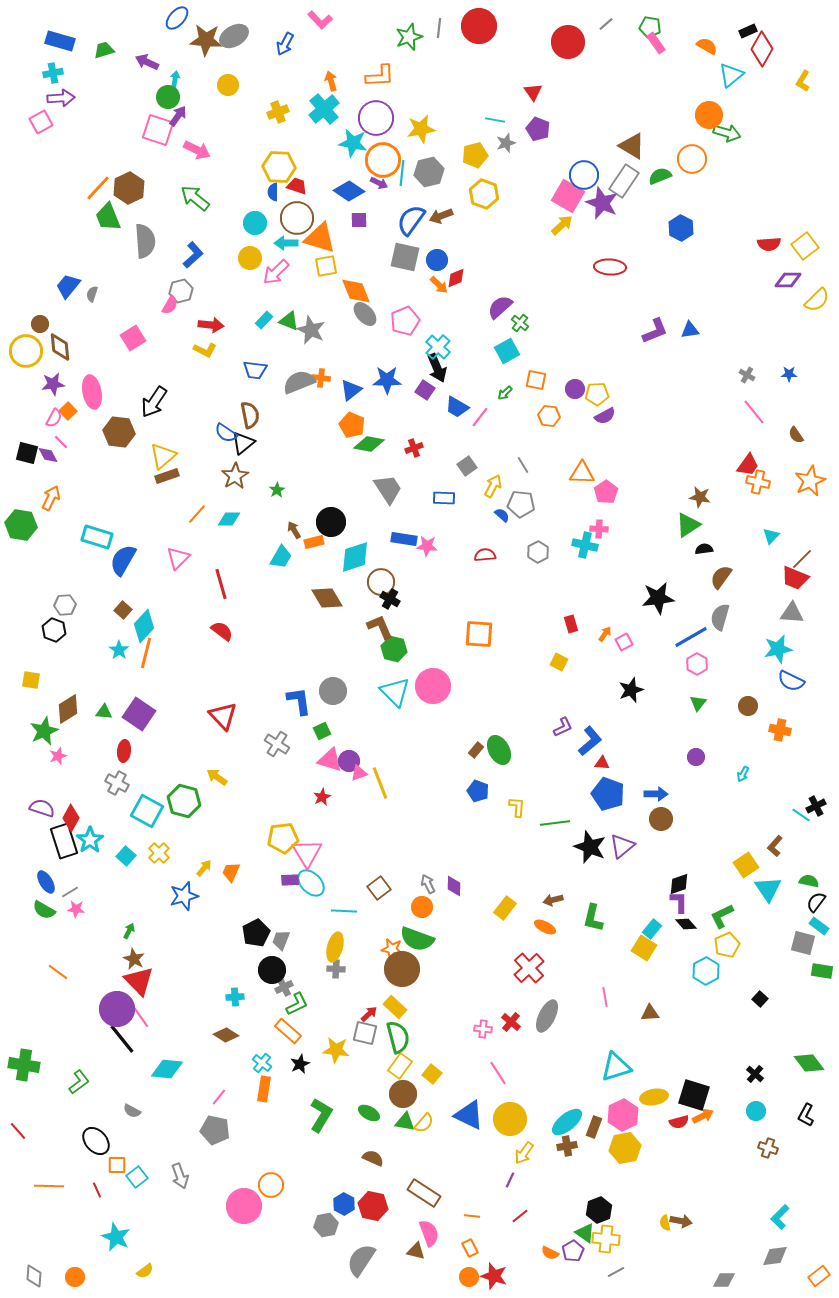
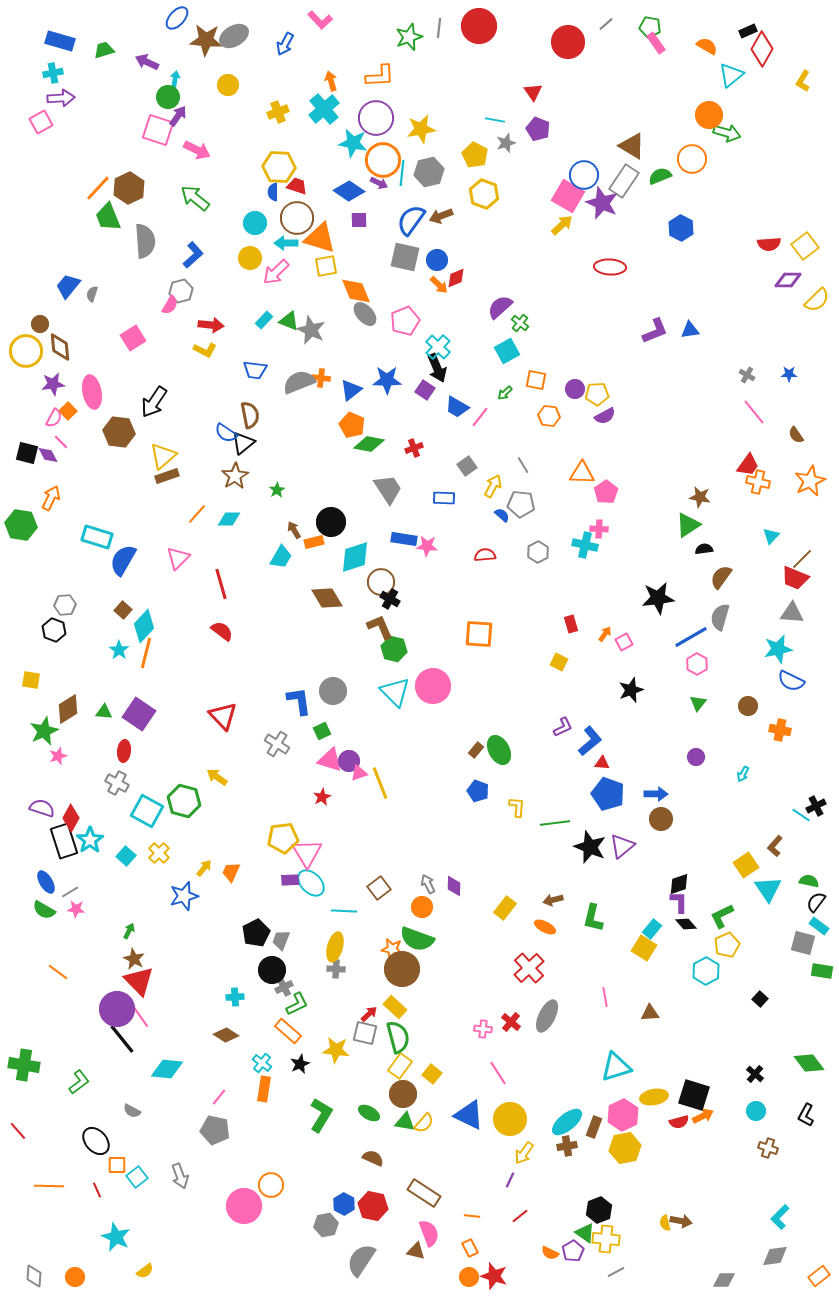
yellow pentagon at (475, 155): rotated 30 degrees counterclockwise
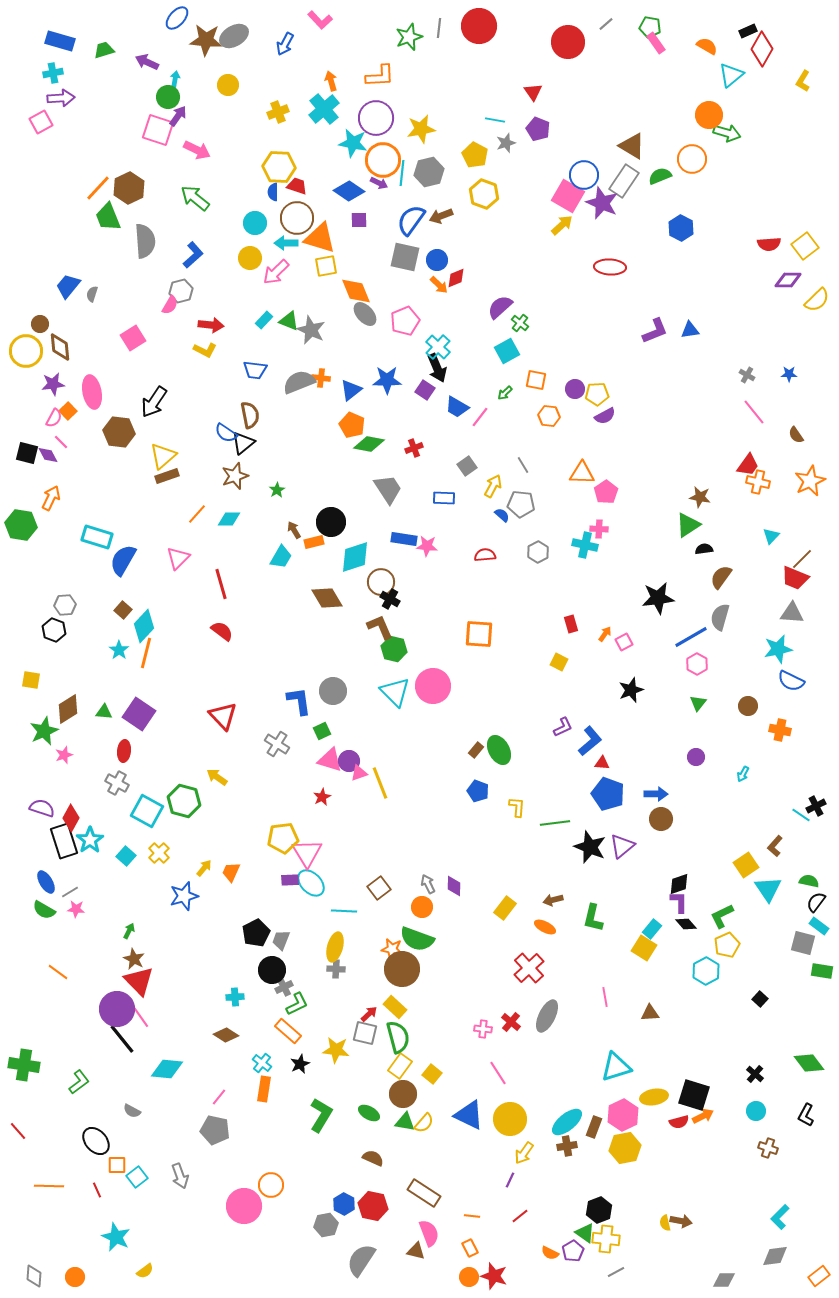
brown star at (235, 476): rotated 12 degrees clockwise
pink star at (58, 756): moved 6 px right, 1 px up
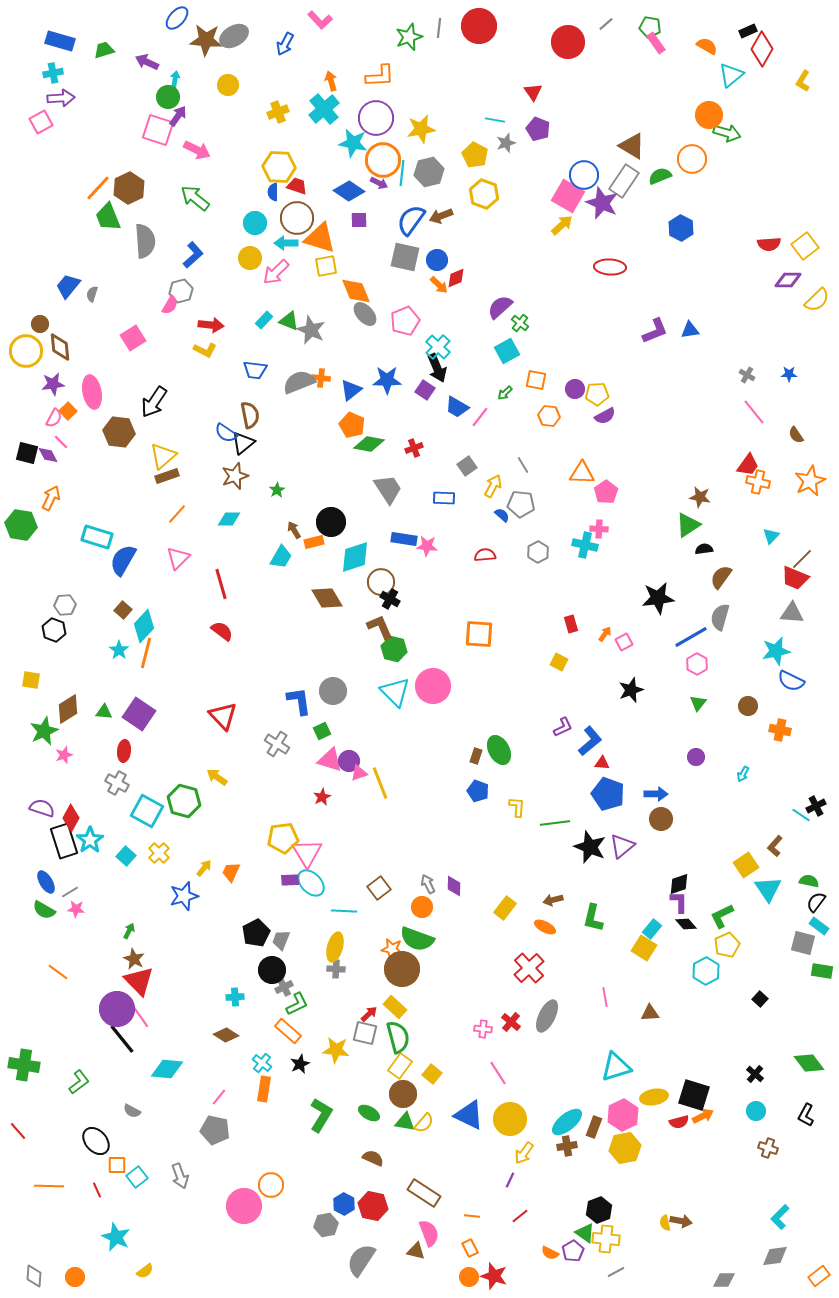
orange line at (197, 514): moved 20 px left
cyan star at (778, 649): moved 2 px left, 2 px down
brown rectangle at (476, 750): moved 6 px down; rotated 21 degrees counterclockwise
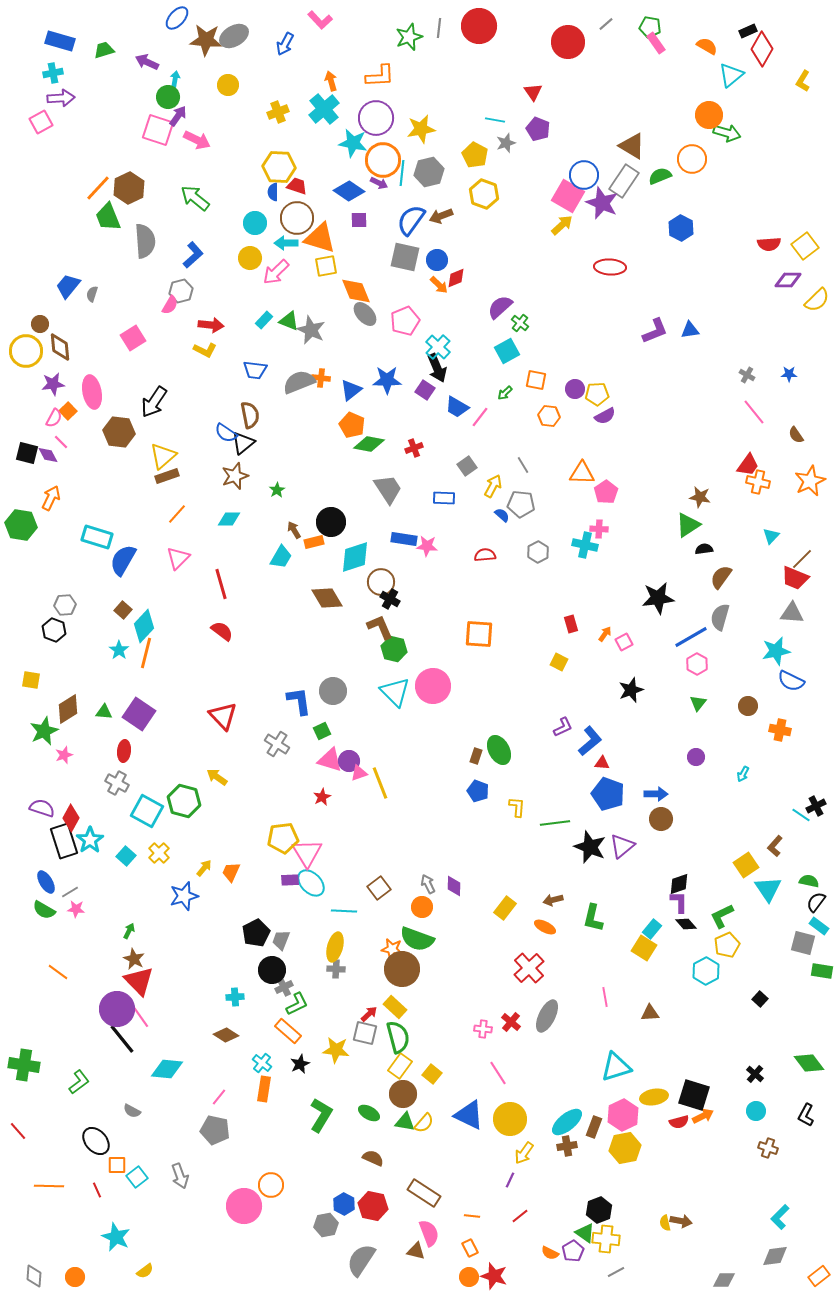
pink arrow at (197, 150): moved 10 px up
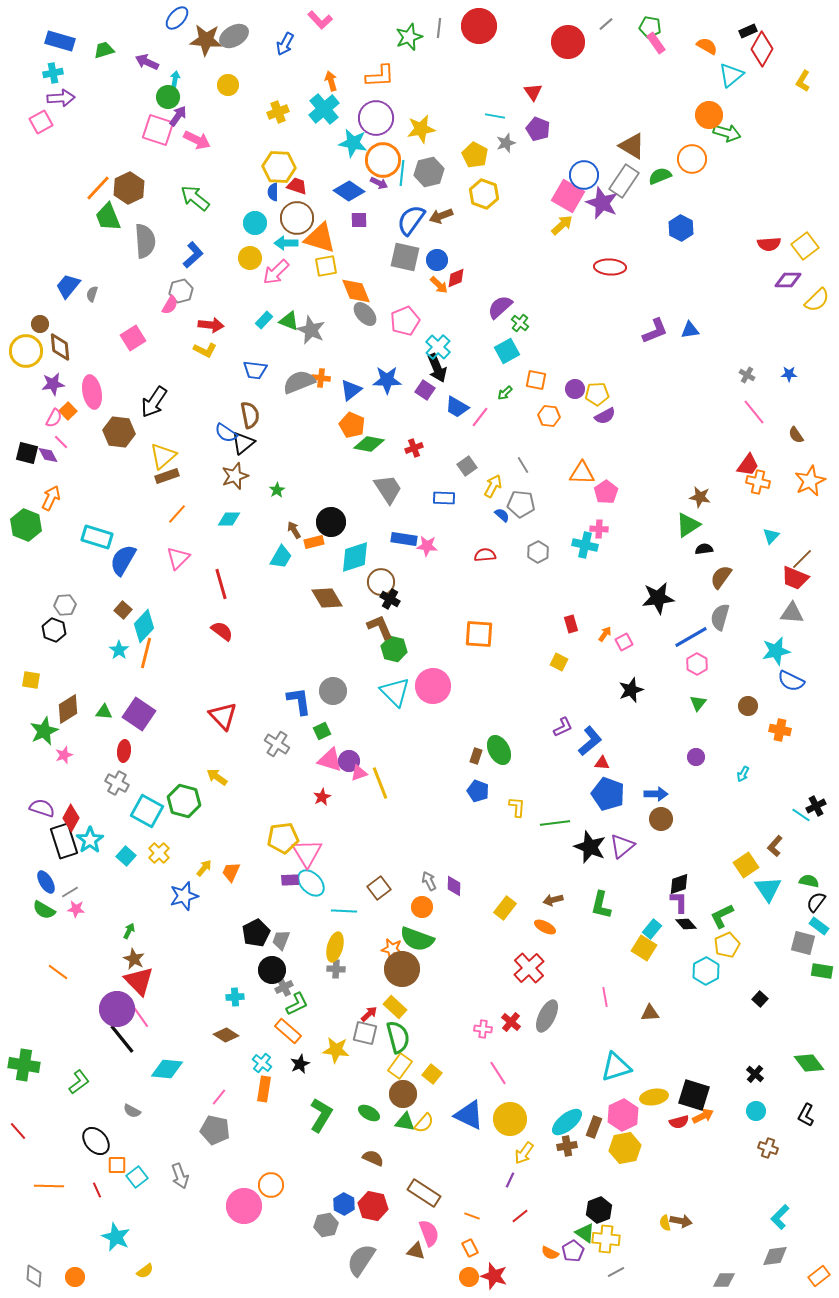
cyan line at (495, 120): moved 4 px up
green hexagon at (21, 525): moved 5 px right; rotated 12 degrees clockwise
gray arrow at (428, 884): moved 1 px right, 3 px up
green L-shape at (593, 918): moved 8 px right, 13 px up
orange line at (472, 1216): rotated 14 degrees clockwise
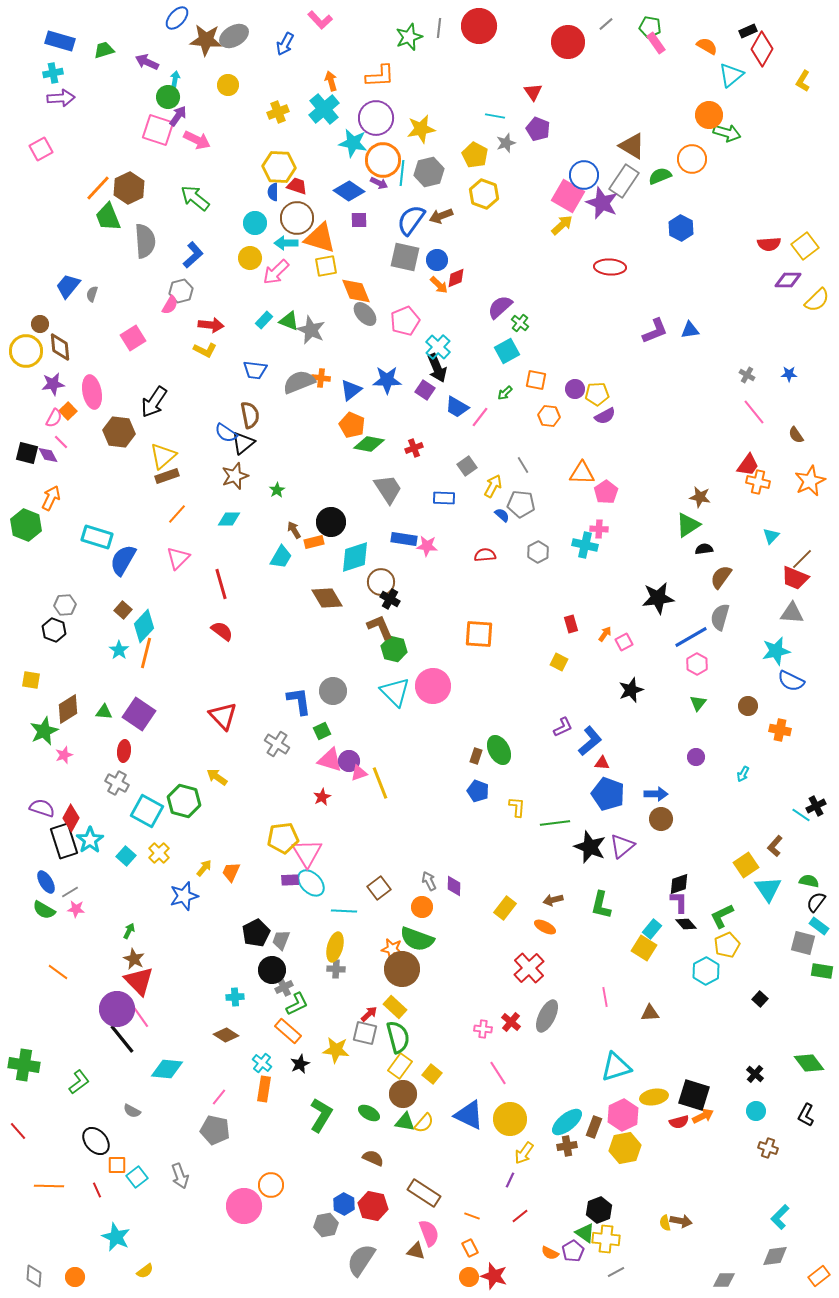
pink square at (41, 122): moved 27 px down
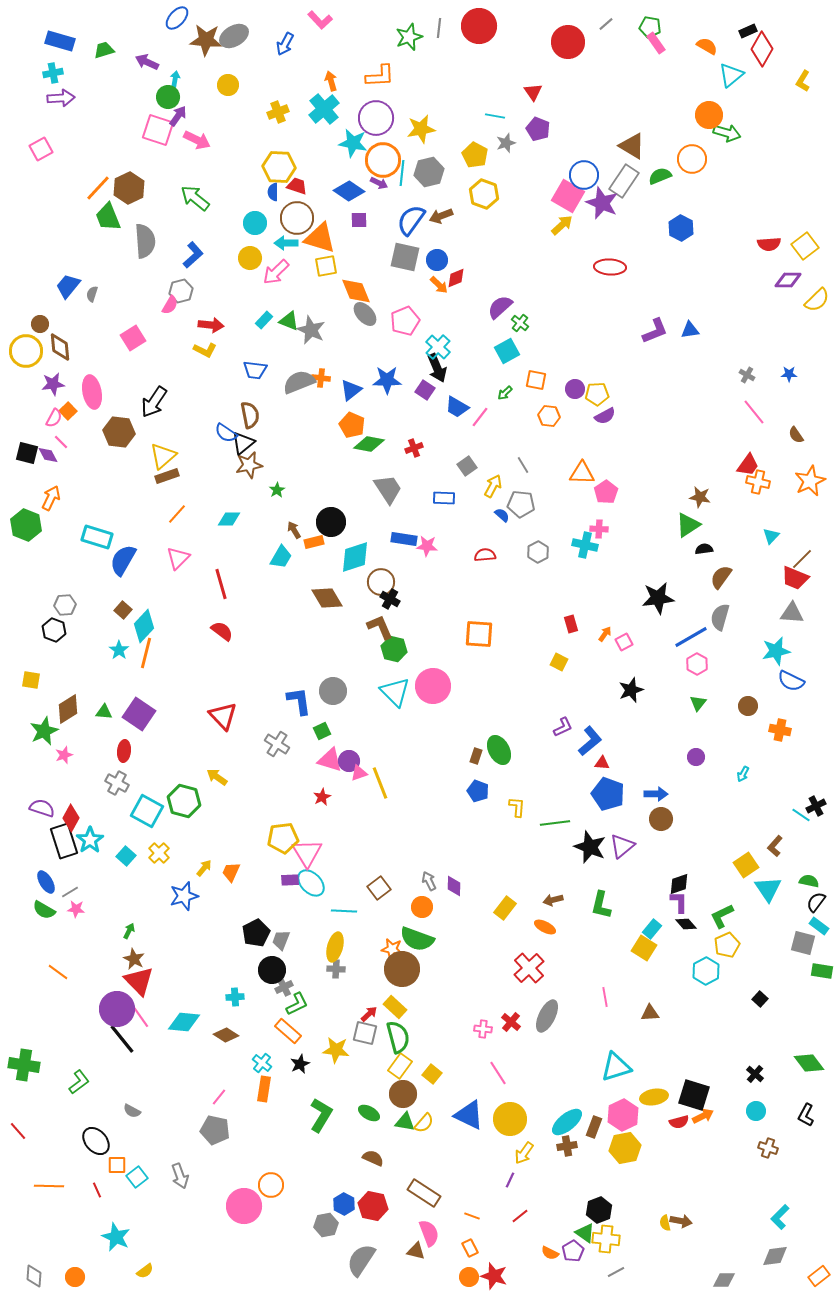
brown star at (235, 476): moved 14 px right, 11 px up; rotated 8 degrees clockwise
cyan diamond at (167, 1069): moved 17 px right, 47 px up
